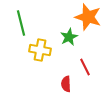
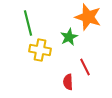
green line: moved 7 px right
red semicircle: moved 2 px right, 2 px up
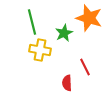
orange star: moved 1 px right, 1 px down
green line: moved 4 px right, 1 px up
green star: moved 5 px left, 4 px up
red semicircle: moved 1 px left, 1 px down
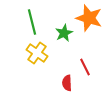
yellow cross: moved 3 px left, 3 px down; rotated 25 degrees clockwise
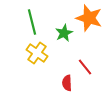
red line: rotated 12 degrees counterclockwise
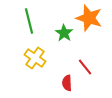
green line: moved 3 px left, 1 px up
green star: rotated 12 degrees counterclockwise
yellow cross: moved 2 px left, 5 px down
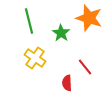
green star: moved 3 px left
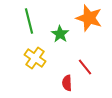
green star: moved 1 px left, 1 px down
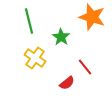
orange star: moved 3 px right, 1 px up
green star: moved 1 px right, 3 px down
red semicircle: rotated 126 degrees counterclockwise
